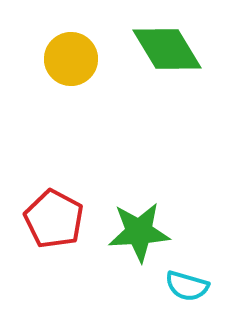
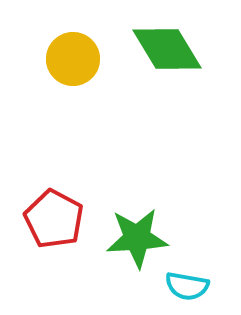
yellow circle: moved 2 px right
green star: moved 2 px left, 6 px down
cyan semicircle: rotated 6 degrees counterclockwise
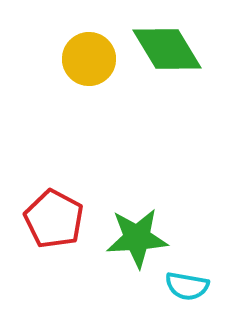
yellow circle: moved 16 px right
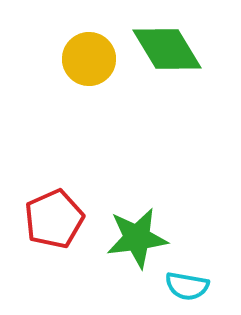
red pentagon: rotated 20 degrees clockwise
green star: rotated 4 degrees counterclockwise
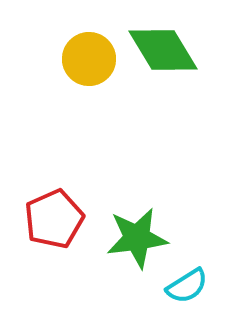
green diamond: moved 4 px left, 1 px down
cyan semicircle: rotated 42 degrees counterclockwise
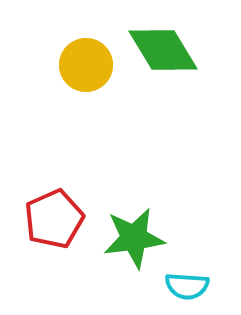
yellow circle: moved 3 px left, 6 px down
green star: moved 3 px left
cyan semicircle: rotated 36 degrees clockwise
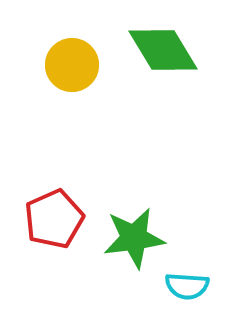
yellow circle: moved 14 px left
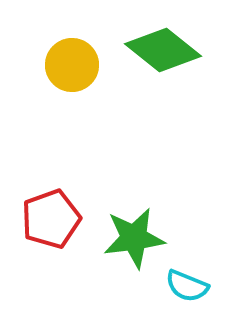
green diamond: rotated 20 degrees counterclockwise
red pentagon: moved 3 px left; rotated 4 degrees clockwise
cyan semicircle: rotated 18 degrees clockwise
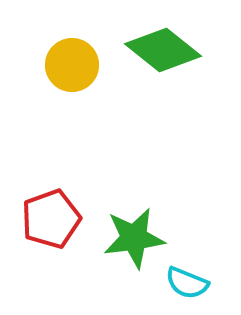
cyan semicircle: moved 3 px up
